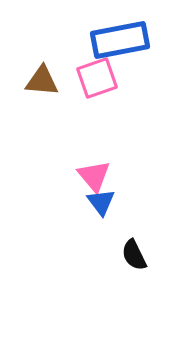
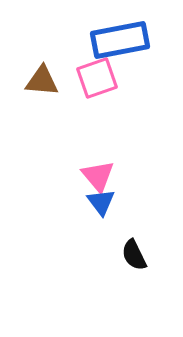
pink triangle: moved 4 px right
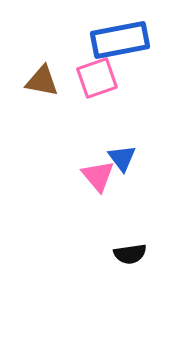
brown triangle: rotated 6 degrees clockwise
blue triangle: moved 21 px right, 44 px up
black semicircle: moved 4 px left, 1 px up; rotated 72 degrees counterclockwise
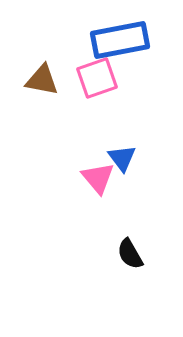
brown triangle: moved 1 px up
pink triangle: moved 2 px down
black semicircle: rotated 68 degrees clockwise
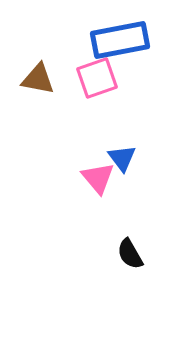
brown triangle: moved 4 px left, 1 px up
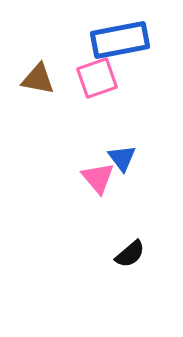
black semicircle: rotated 100 degrees counterclockwise
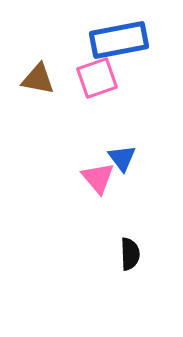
blue rectangle: moved 1 px left
black semicircle: rotated 52 degrees counterclockwise
